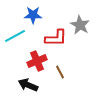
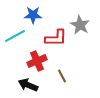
brown line: moved 2 px right, 4 px down
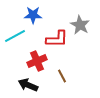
red L-shape: moved 1 px right, 1 px down
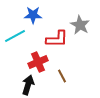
red cross: moved 1 px right, 1 px down
black arrow: rotated 84 degrees clockwise
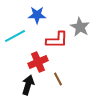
blue star: moved 4 px right
gray star: moved 2 px down
red L-shape: moved 1 px down
brown line: moved 4 px left, 3 px down
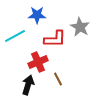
red L-shape: moved 2 px left, 1 px up
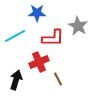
blue star: moved 2 px up
gray star: moved 2 px left, 1 px up
red L-shape: moved 2 px left, 1 px up
red cross: moved 1 px right
black arrow: moved 12 px left, 5 px up
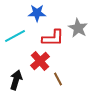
gray star: moved 2 px down
red cross: moved 1 px right, 1 px up; rotated 18 degrees counterclockwise
